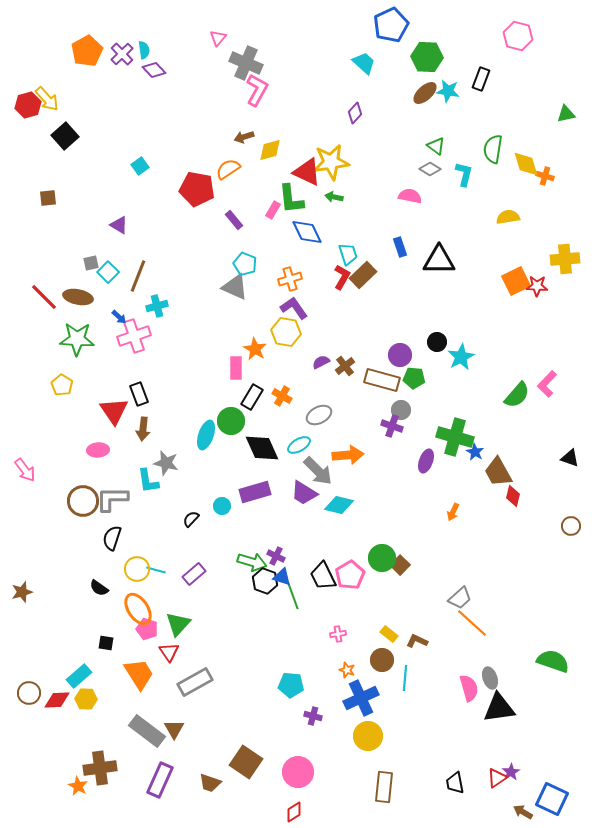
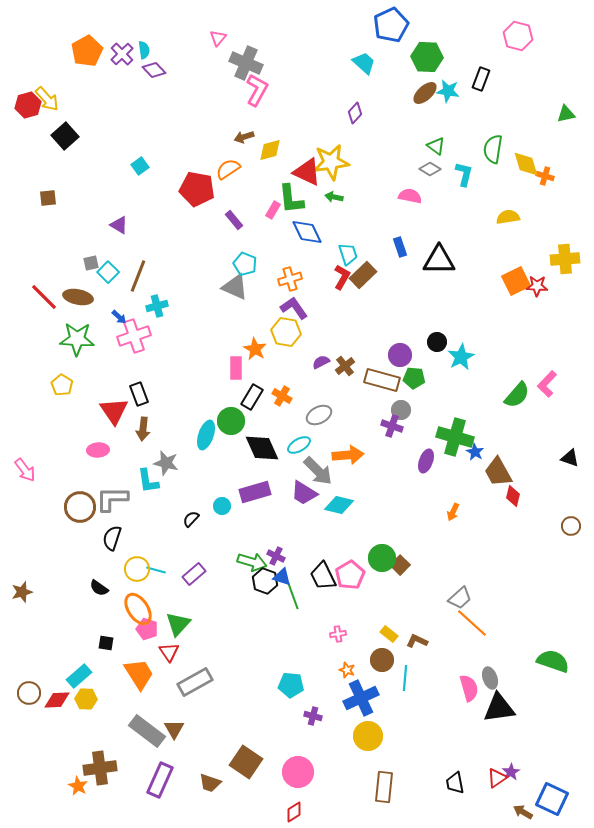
brown circle at (83, 501): moved 3 px left, 6 px down
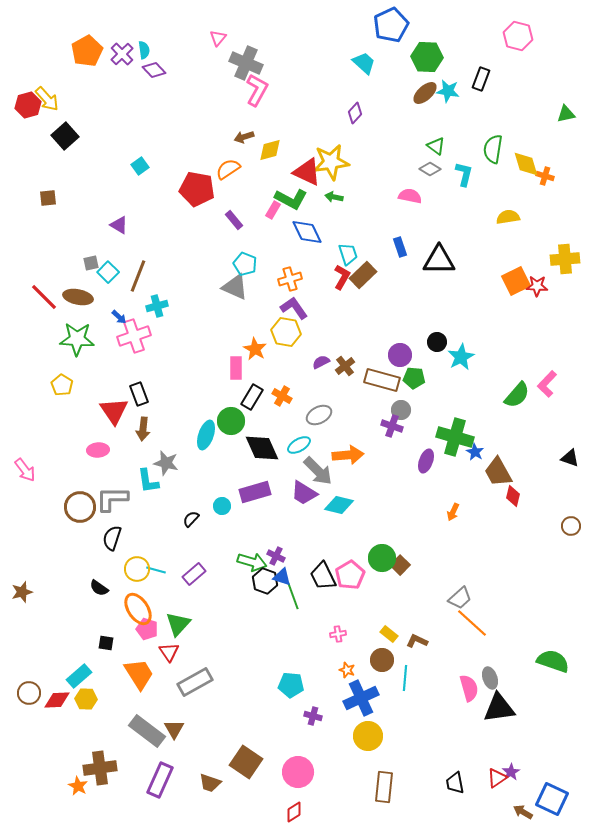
green L-shape at (291, 199): rotated 56 degrees counterclockwise
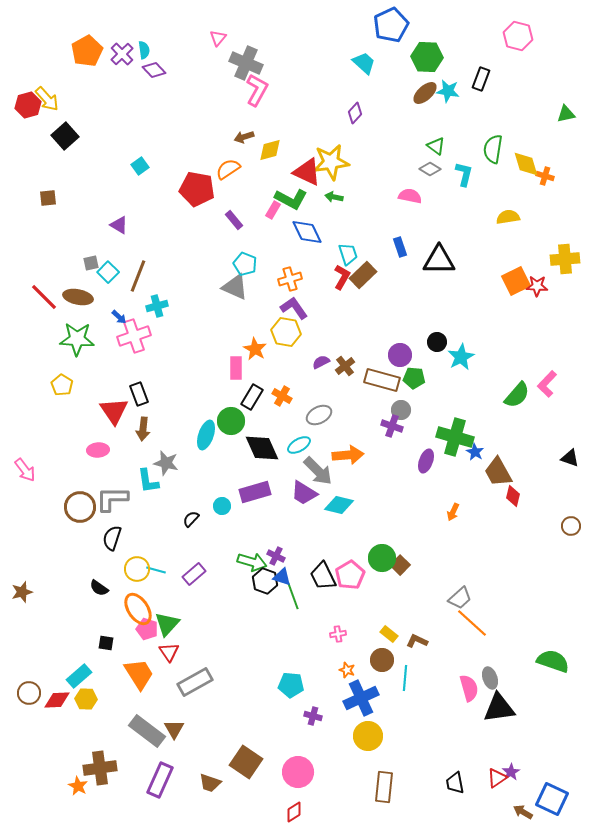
green triangle at (178, 624): moved 11 px left
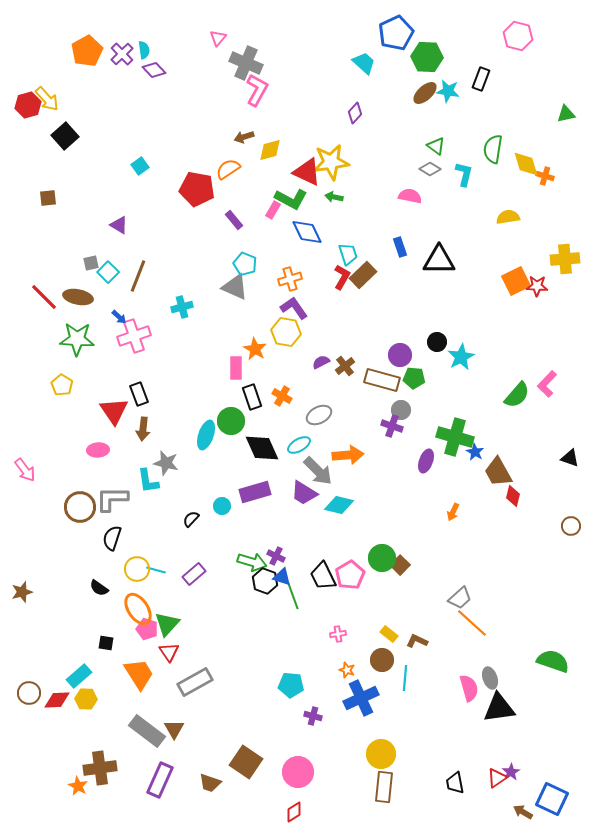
blue pentagon at (391, 25): moved 5 px right, 8 px down
cyan cross at (157, 306): moved 25 px right, 1 px down
black rectangle at (252, 397): rotated 50 degrees counterclockwise
yellow circle at (368, 736): moved 13 px right, 18 px down
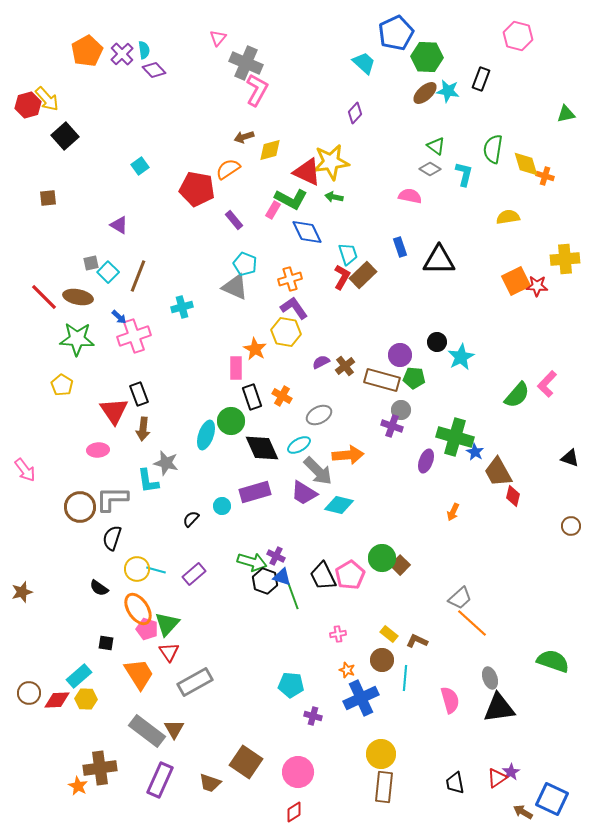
pink semicircle at (469, 688): moved 19 px left, 12 px down
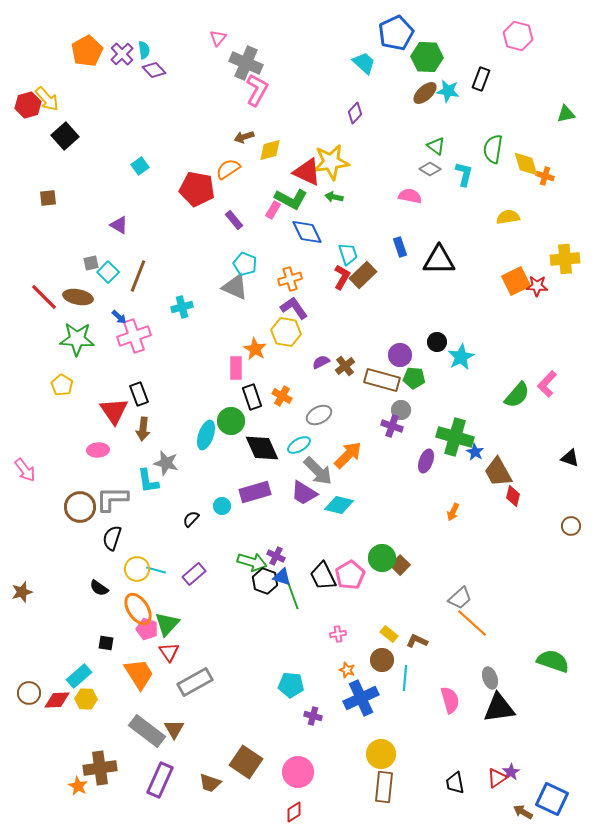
orange arrow at (348, 455): rotated 40 degrees counterclockwise
